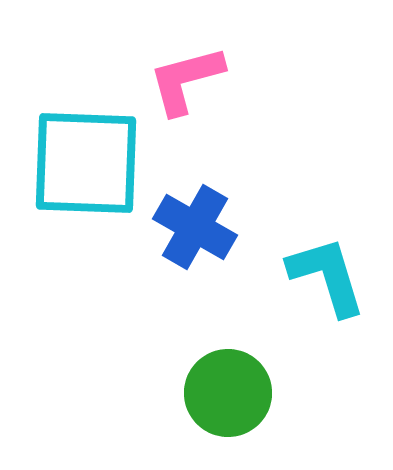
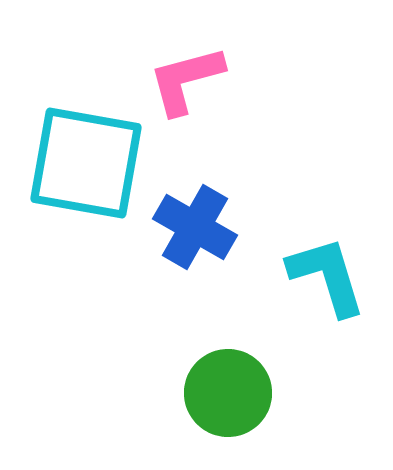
cyan square: rotated 8 degrees clockwise
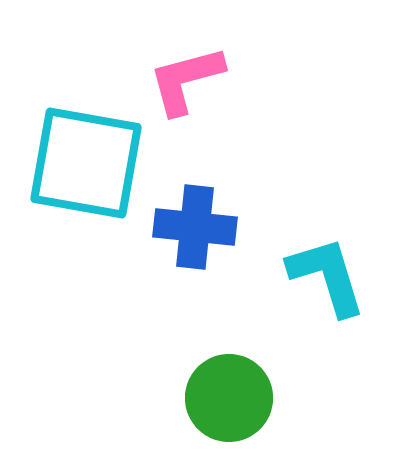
blue cross: rotated 24 degrees counterclockwise
green circle: moved 1 px right, 5 px down
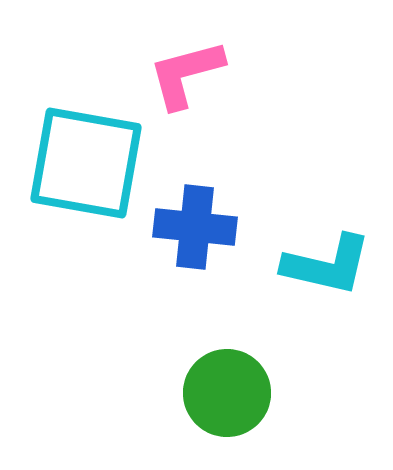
pink L-shape: moved 6 px up
cyan L-shape: moved 11 px up; rotated 120 degrees clockwise
green circle: moved 2 px left, 5 px up
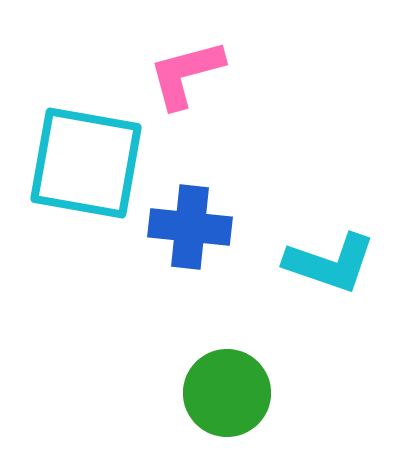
blue cross: moved 5 px left
cyan L-shape: moved 3 px right, 2 px up; rotated 6 degrees clockwise
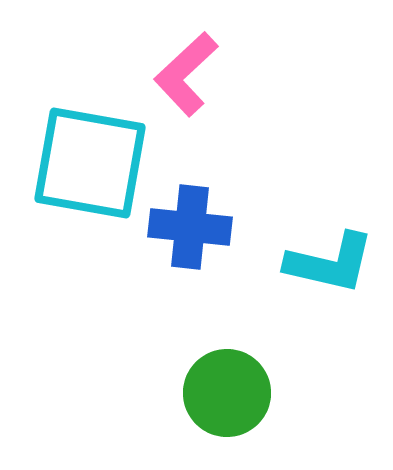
pink L-shape: rotated 28 degrees counterclockwise
cyan square: moved 4 px right
cyan L-shape: rotated 6 degrees counterclockwise
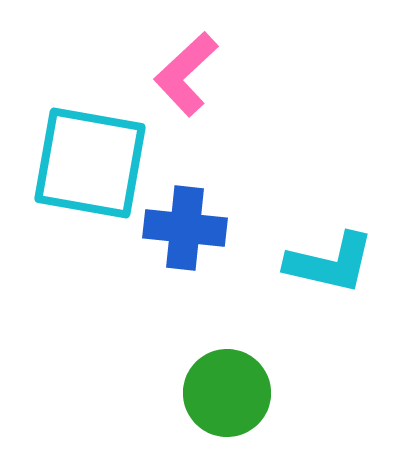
blue cross: moved 5 px left, 1 px down
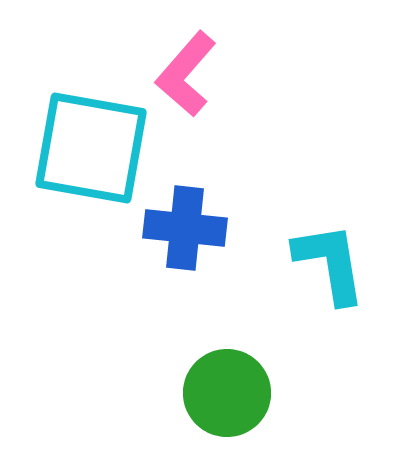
pink L-shape: rotated 6 degrees counterclockwise
cyan square: moved 1 px right, 15 px up
cyan L-shape: rotated 112 degrees counterclockwise
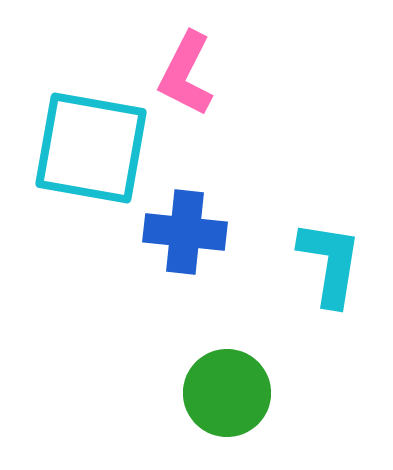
pink L-shape: rotated 14 degrees counterclockwise
blue cross: moved 4 px down
cyan L-shape: rotated 18 degrees clockwise
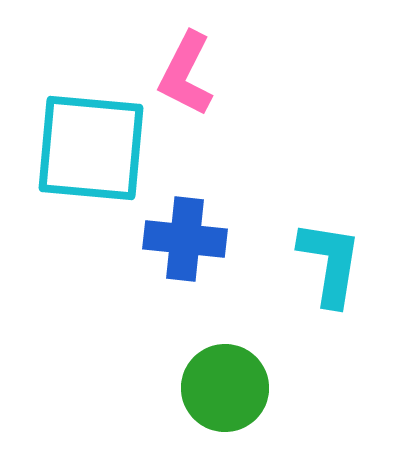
cyan square: rotated 5 degrees counterclockwise
blue cross: moved 7 px down
green circle: moved 2 px left, 5 px up
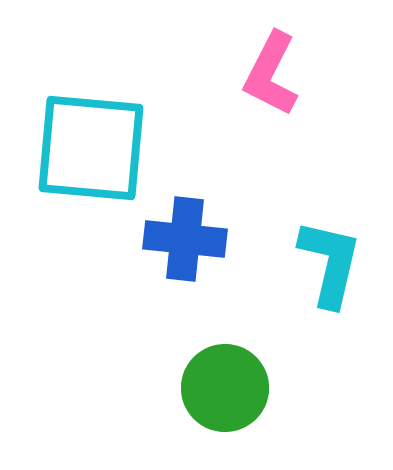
pink L-shape: moved 85 px right
cyan L-shape: rotated 4 degrees clockwise
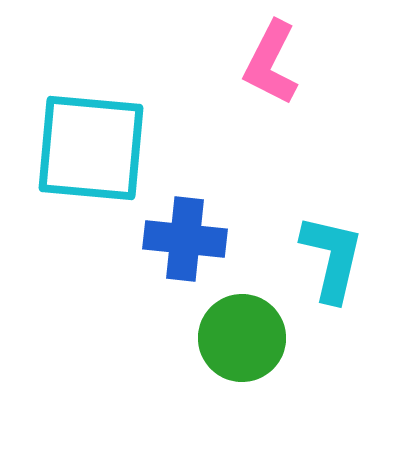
pink L-shape: moved 11 px up
cyan L-shape: moved 2 px right, 5 px up
green circle: moved 17 px right, 50 px up
